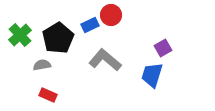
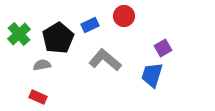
red circle: moved 13 px right, 1 px down
green cross: moved 1 px left, 1 px up
red rectangle: moved 10 px left, 2 px down
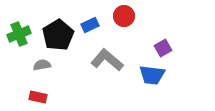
green cross: rotated 20 degrees clockwise
black pentagon: moved 3 px up
gray L-shape: moved 2 px right
blue trapezoid: rotated 100 degrees counterclockwise
red rectangle: rotated 12 degrees counterclockwise
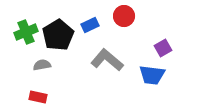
green cross: moved 7 px right, 2 px up
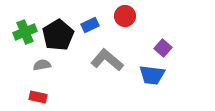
red circle: moved 1 px right
green cross: moved 1 px left
purple square: rotated 18 degrees counterclockwise
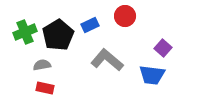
red rectangle: moved 7 px right, 9 px up
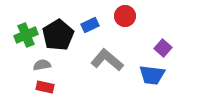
green cross: moved 1 px right, 3 px down
red rectangle: moved 1 px up
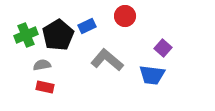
blue rectangle: moved 3 px left, 1 px down
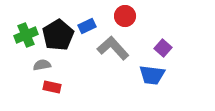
gray L-shape: moved 6 px right, 12 px up; rotated 8 degrees clockwise
red rectangle: moved 7 px right
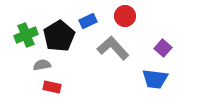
blue rectangle: moved 1 px right, 5 px up
black pentagon: moved 1 px right, 1 px down
blue trapezoid: moved 3 px right, 4 px down
